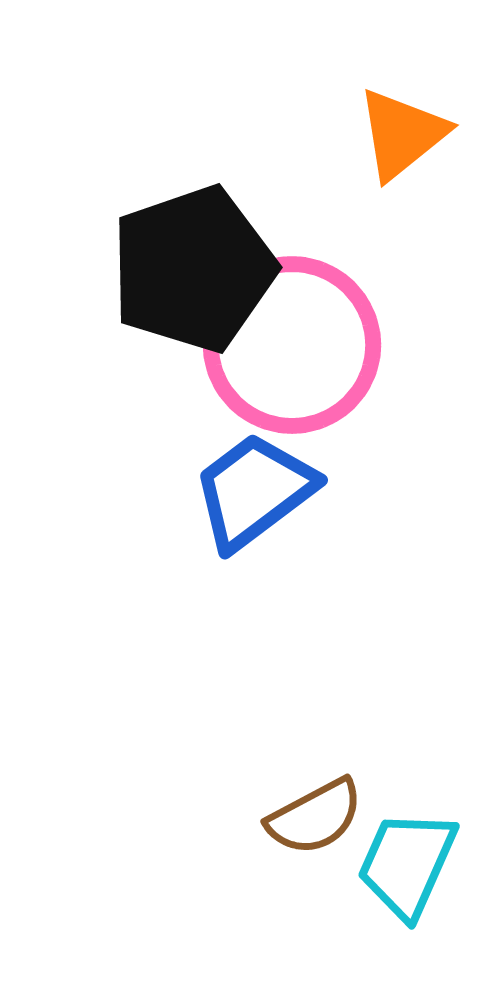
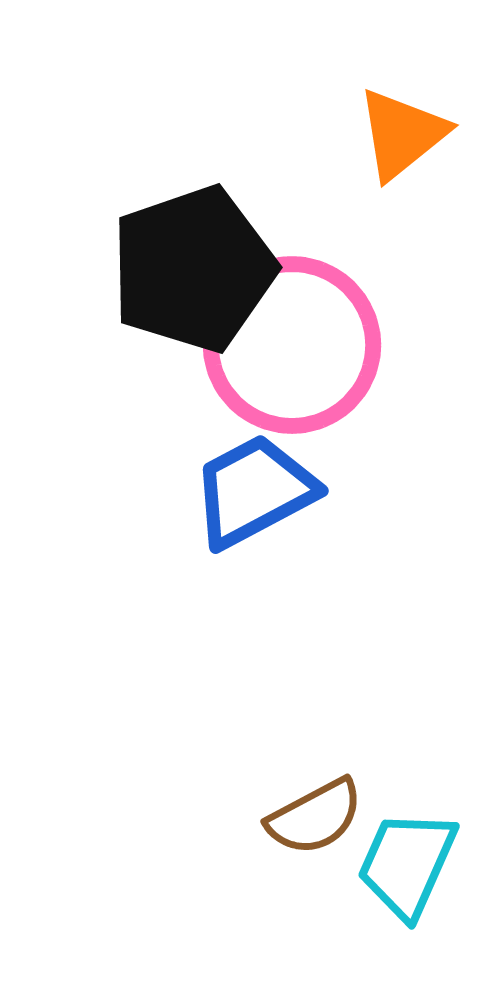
blue trapezoid: rotated 9 degrees clockwise
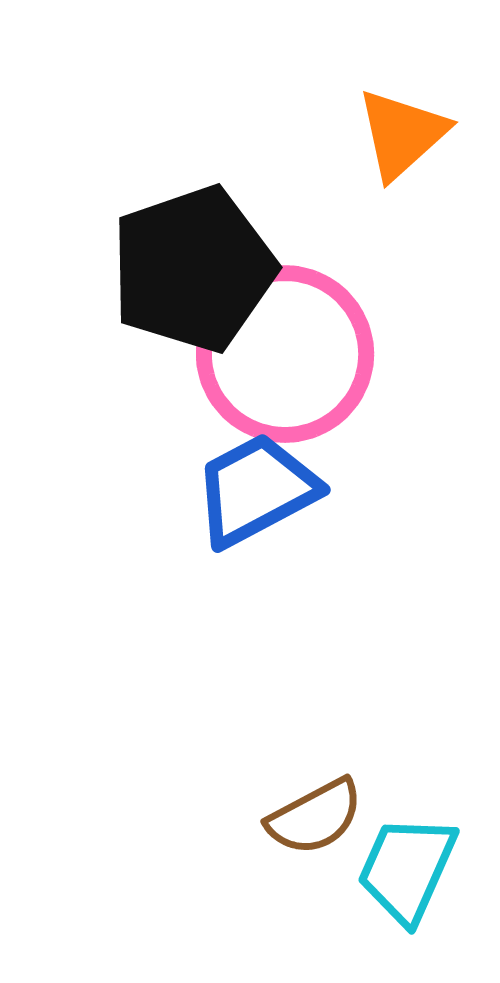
orange triangle: rotated 3 degrees counterclockwise
pink circle: moved 7 px left, 9 px down
blue trapezoid: moved 2 px right, 1 px up
cyan trapezoid: moved 5 px down
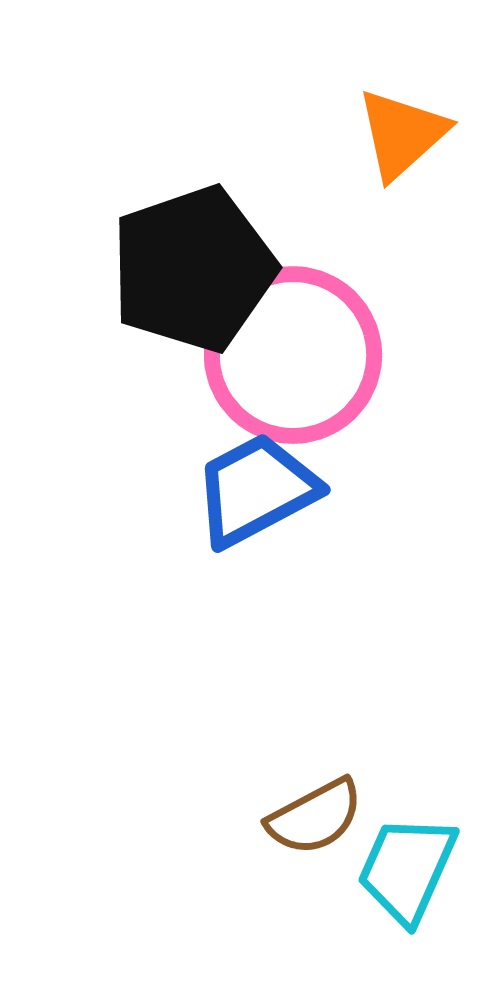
pink circle: moved 8 px right, 1 px down
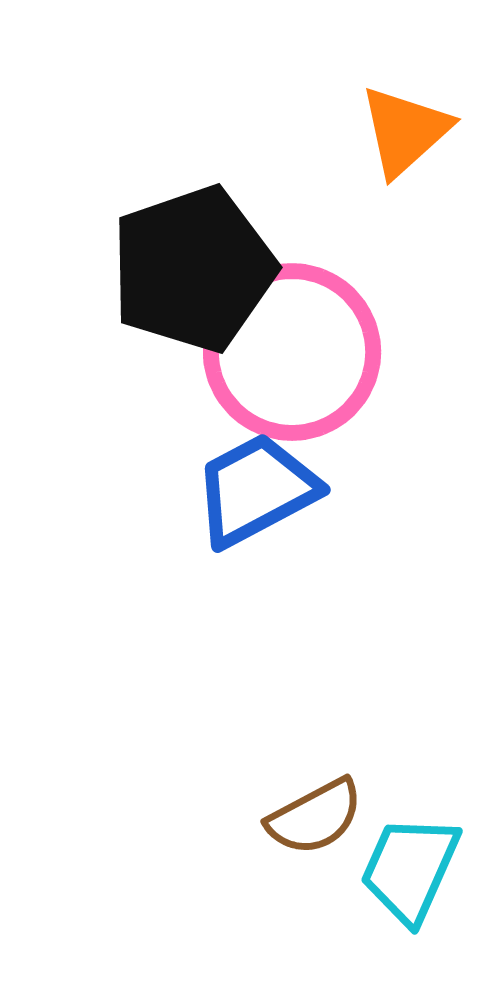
orange triangle: moved 3 px right, 3 px up
pink circle: moved 1 px left, 3 px up
cyan trapezoid: moved 3 px right
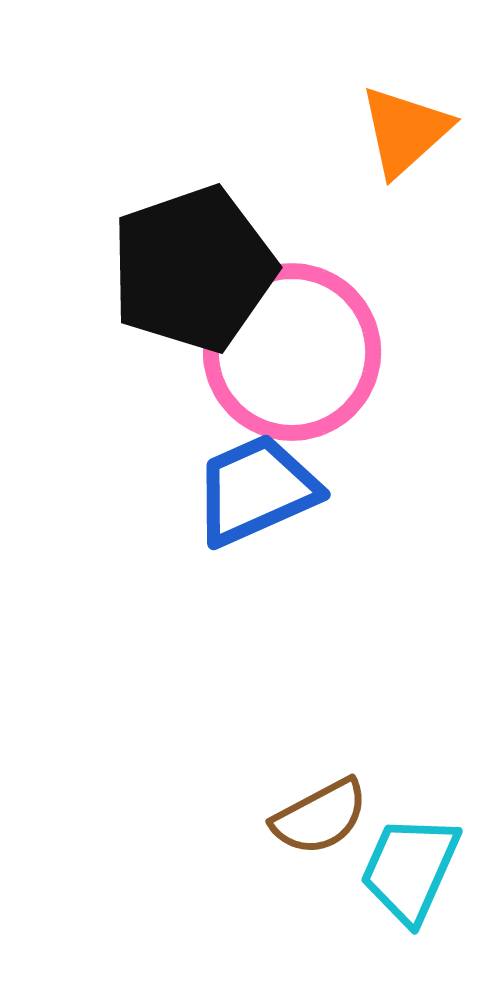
blue trapezoid: rotated 4 degrees clockwise
brown semicircle: moved 5 px right
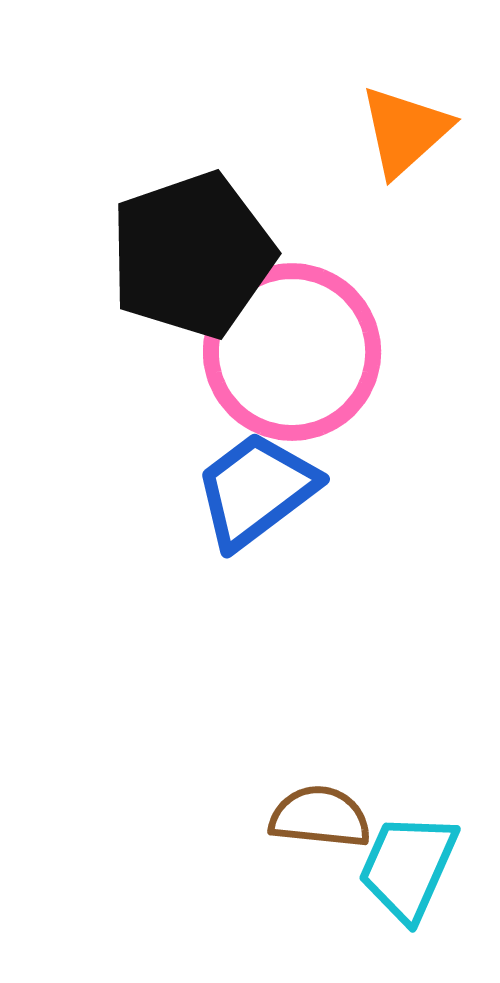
black pentagon: moved 1 px left, 14 px up
blue trapezoid: rotated 13 degrees counterclockwise
brown semicircle: rotated 146 degrees counterclockwise
cyan trapezoid: moved 2 px left, 2 px up
